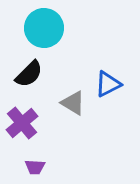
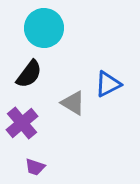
black semicircle: rotated 8 degrees counterclockwise
purple trapezoid: rotated 15 degrees clockwise
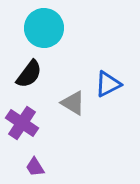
purple cross: rotated 16 degrees counterclockwise
purple trapezoid: rotated 40 degrees clockwise
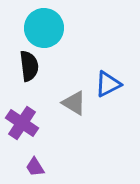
black semicircle: moved 8 px up; rotated 44 degrees counterclockwise
gray triangle: moved 1 px right
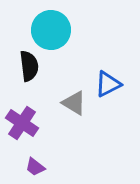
cyan circle: moved 7 px right, 2 px down
purple trapezoid: rotated 20 degrees counterclockwise
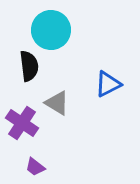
gray triangle: moved 17 px left
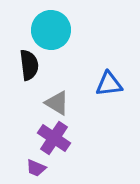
black semicircle: moved 1 px up
blue triangle: moved 1 px right; rotated 20 degrees clockwise
purple cross: moved 32 px right, 15 px down
purple trapezoid: moved 1 px right, 1 px down; rotated 15 degrees counterclockwise
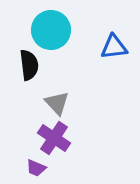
blue triangle: moved 5 px right, 37 px up
gray triangle: rotated 16 degrees clockwise
